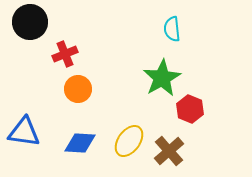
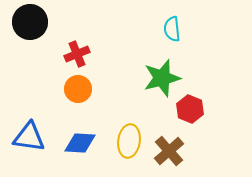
red cross: moved 12 px right
green star: rotated 15 degrees clockwise
blue triangle: moved 5 px right, 5 px down
yellow ellipse: rotated 28 degrees counterclockwise
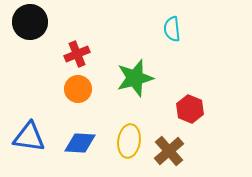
green star: moved 27 px left
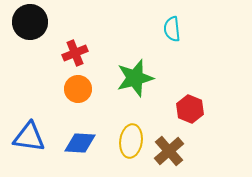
red cross: moved 2 px left, 1 px up
yellow ellipse: moved 2 px right
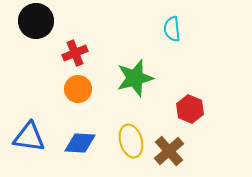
black circle: moved 6 px right, 1 px up
yellow ellipse: rotated 24 degrees counterclockwise
